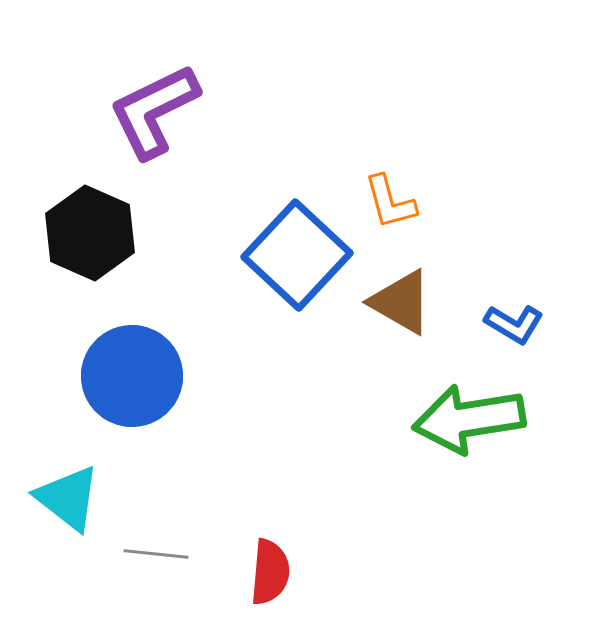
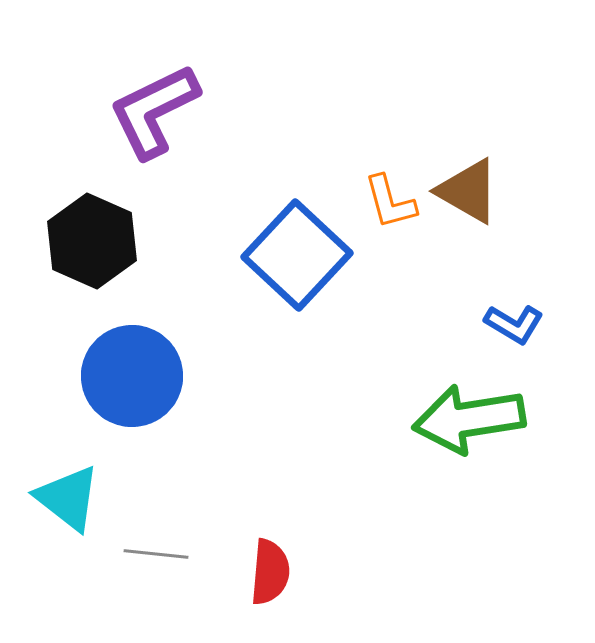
black hexagon: moved 2 px right, 8 px down
brown triangle: moved 67 px right, 111 px up
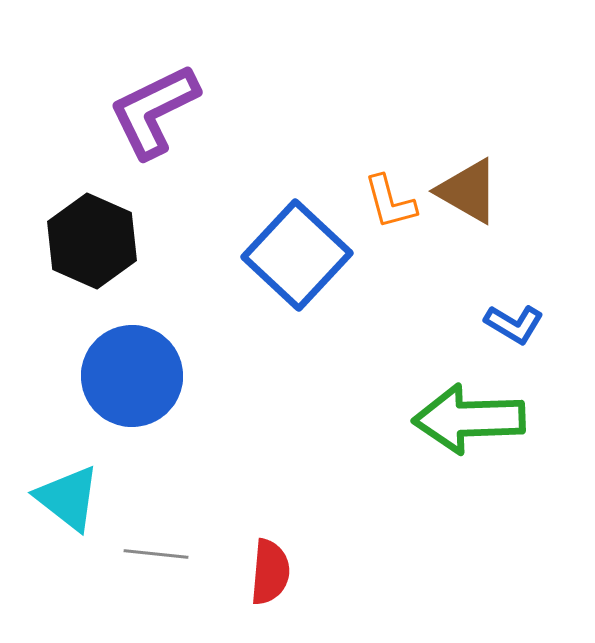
green arrow: rotated 7 degrees clockwise
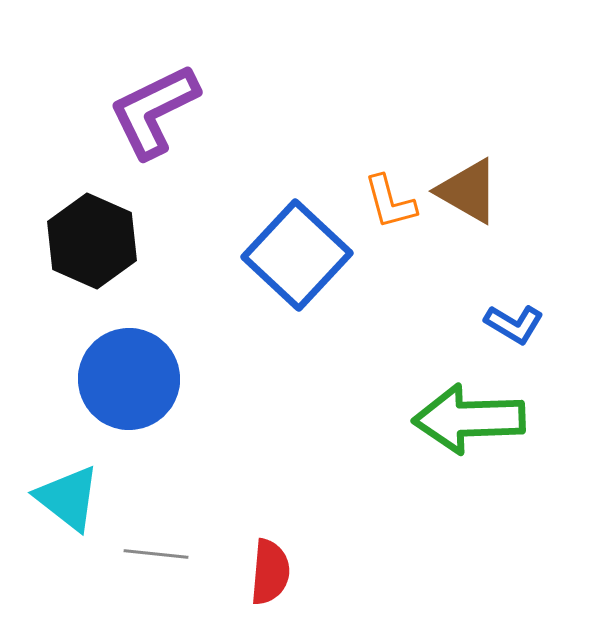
blue circle: moved 3 px left, 3 px down
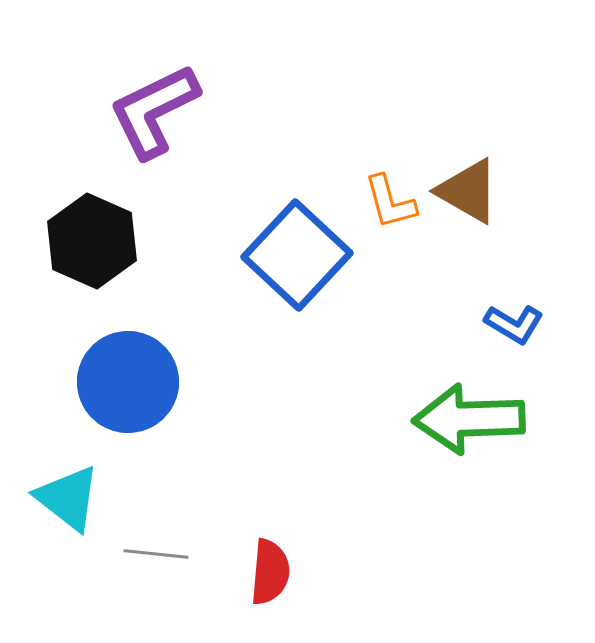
blue circle: moved 1 px left, 3 px down
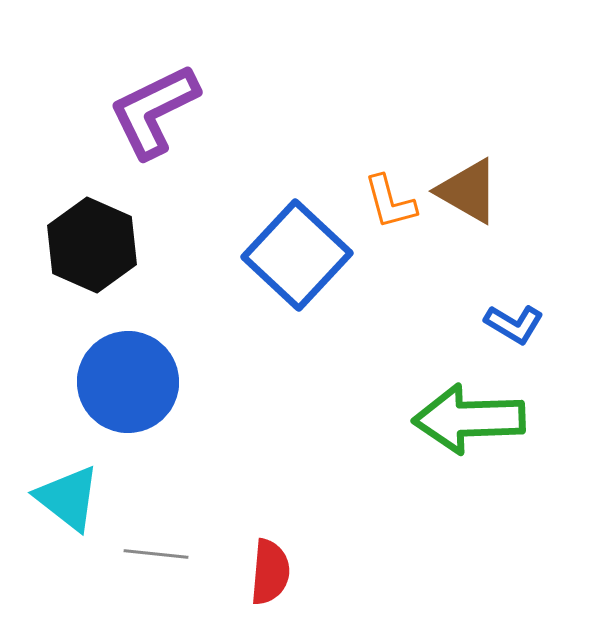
black hexagon: moved 4 px down
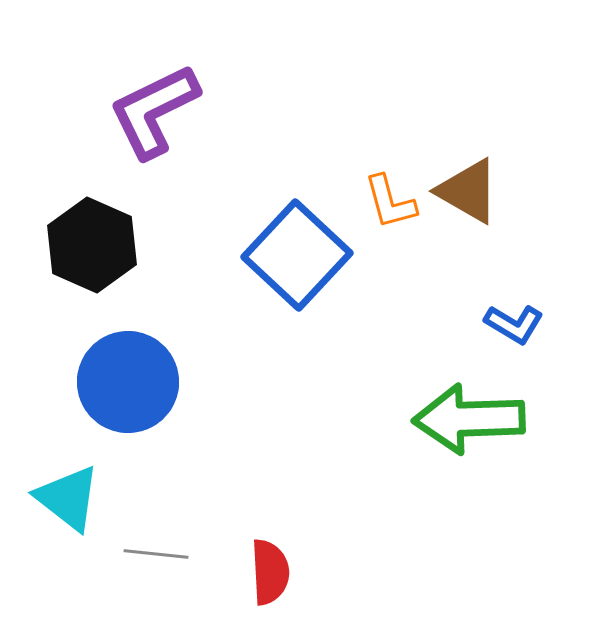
red semicircle: rotated 8 degrees counterclockwise
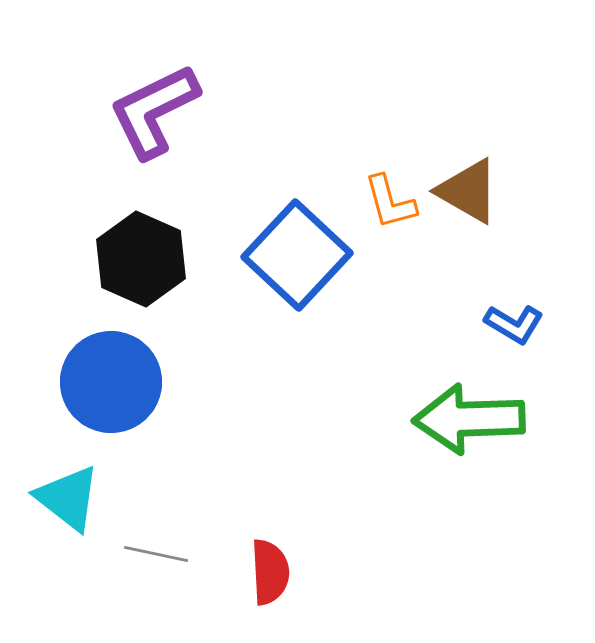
black hexagon: moved 49 px right, 14 px down
blue circle: moved 17 px left
gray line: rotated 6 degrees clockwise
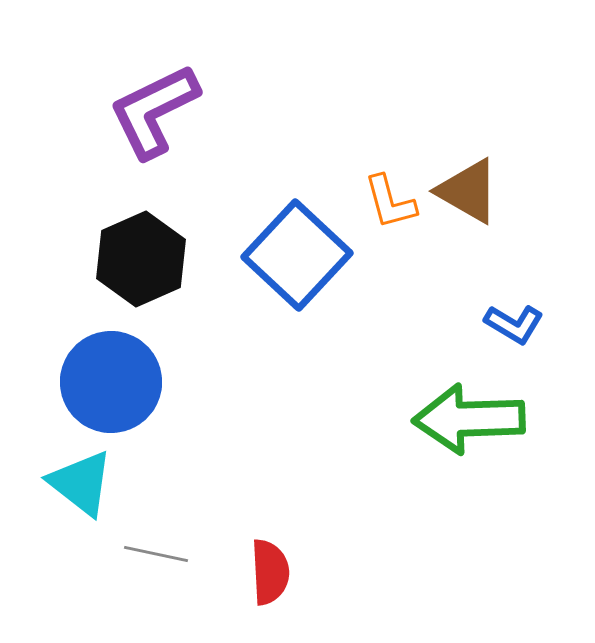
black hexagon: rotated 12 degrees clockwise
cyan triangle: moved 13 px right, 15 px up
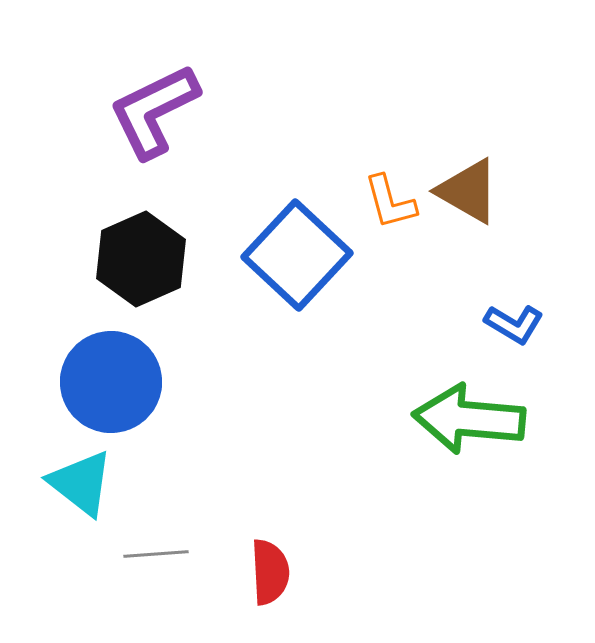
green arrow: rotated 7 degrees clockwise
gray line: rotated 16 degrees counterclockwise
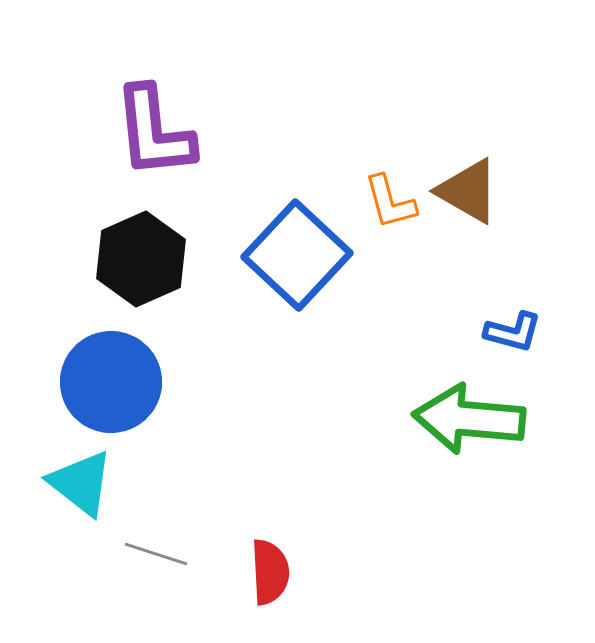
purple L-shape: moved 21 px down; rotated 70 degrees counterclockwise
blue L-shape: moved 1 px left, 8 px down; rotated 16 degrees counterclockwise
gray line: rotated 22 degrees clockwise
